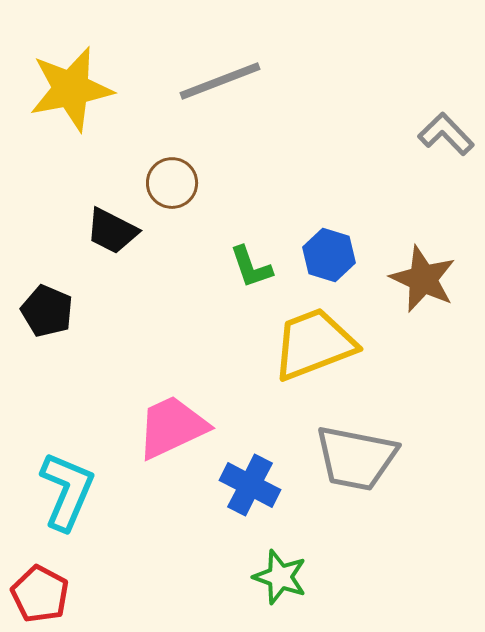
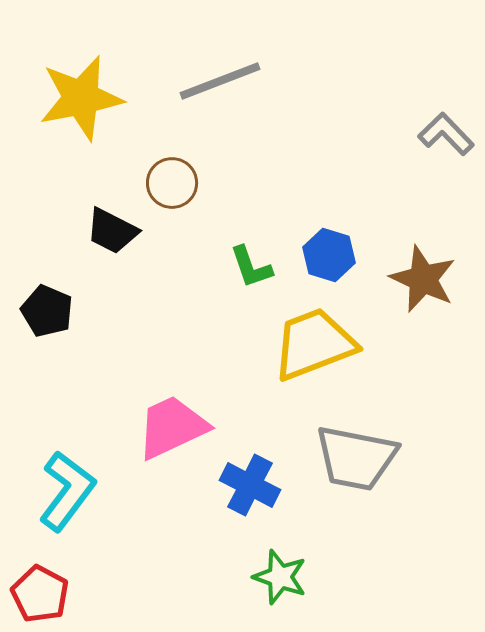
yellow star: moved 10 px right, 9 px down
cyan L-shape: rotated 14 degrees clockwise
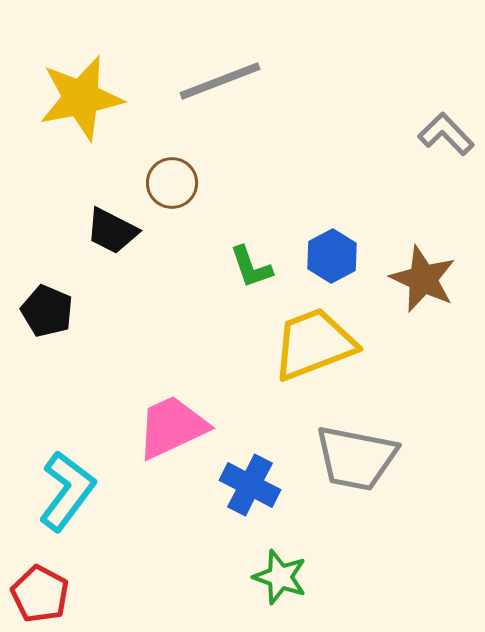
blue hexagon: moved 3 px right, 1 px down; rotated 15 degrees clockwise
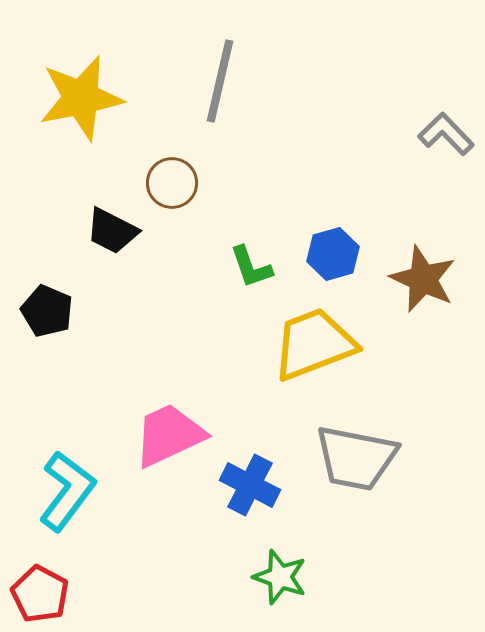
gray line: rotated 56 degrees counterclockwise
blue hexagon: moved 1 px right, 2 px up; rotated 12 degrees clockwise
pink trapezoid: moved 3 px left, 8 px down
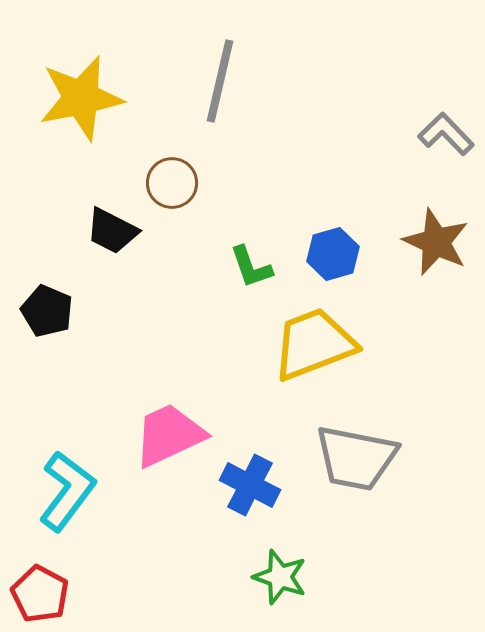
brown star: moved 13 px right, 37 px up
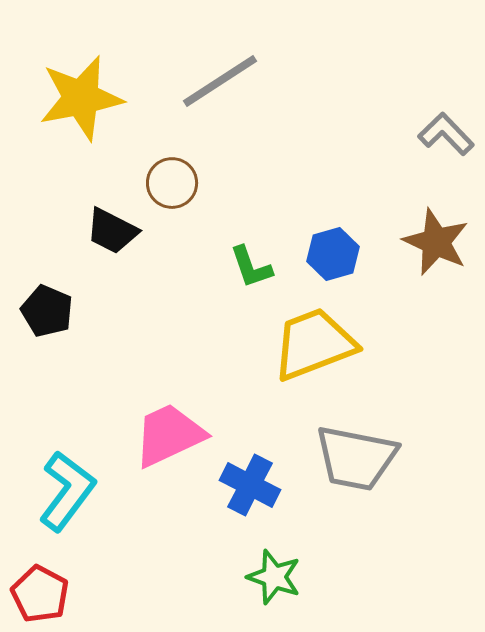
gray line: rotated 44 degrees clockwise
green star: moved 6 px left
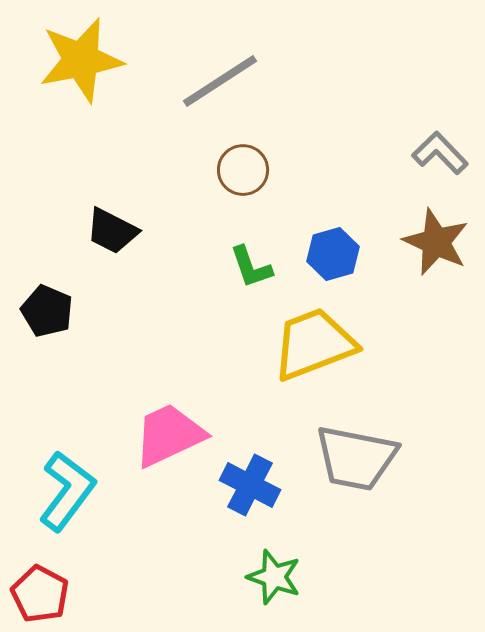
yellow star: moved 38 px up
gray L-shape: moved 6 px left, 19 px down
brown circle: moved 71 px right, 13 px up
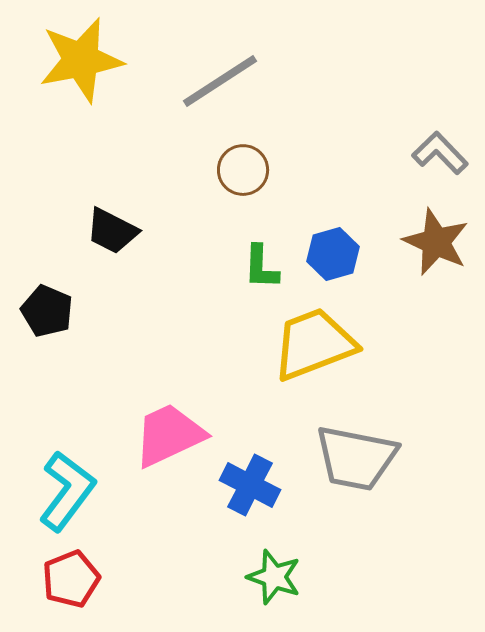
green L-shape: moved 10 px right; rotated 21 degrees clockwise
red pentagon: moved 31 px right, 15 px up; rotated 22 degrees clockwise
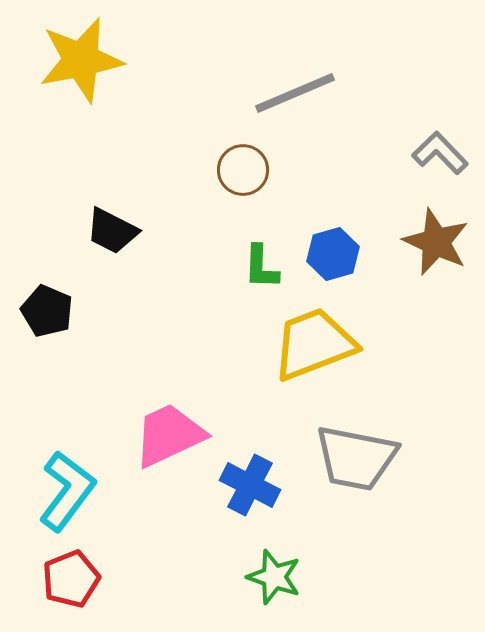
gray line: moved 75 px right, 12 px down; rotated 10 degrees clockwise
